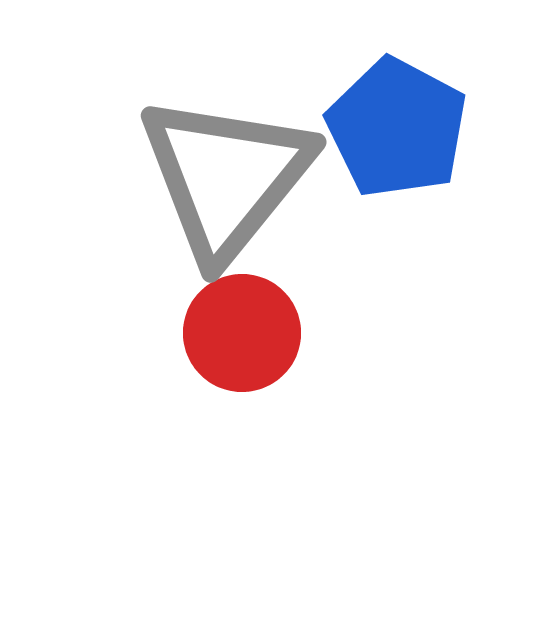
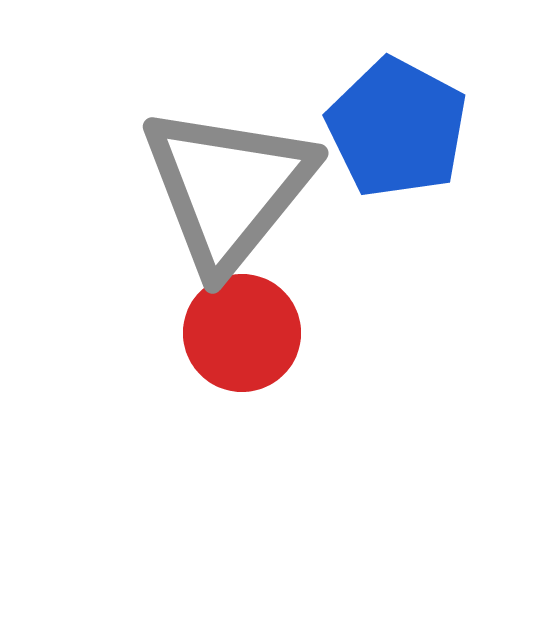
gray triangle: moved 2 px right, 11 px down
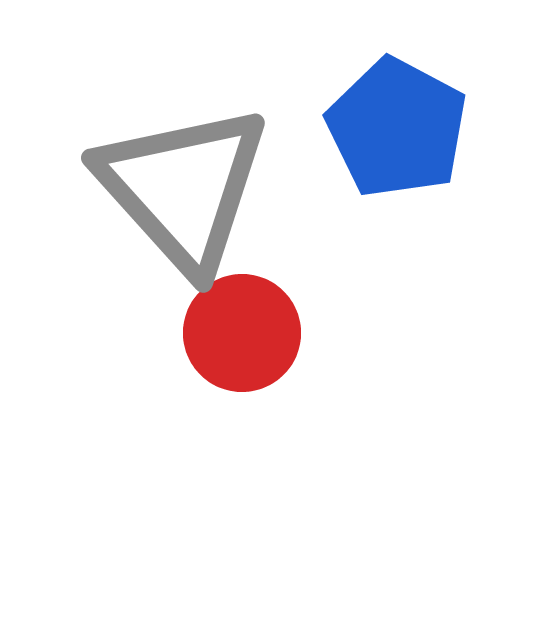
gray triangle: moved 45 px left; rotated 21 degrees counterclockwise
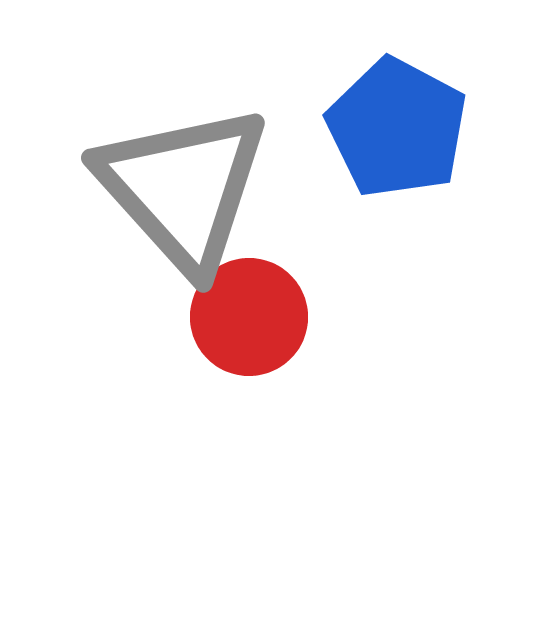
red circle: moved 7 px right, 16 px up
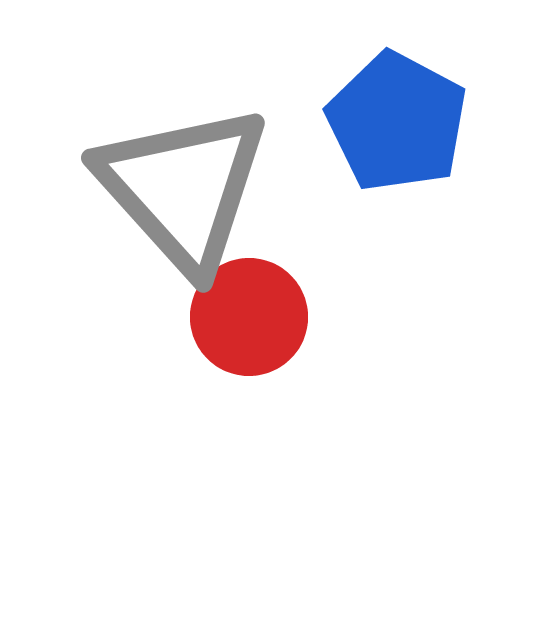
blue pentagon: moved 6 px up
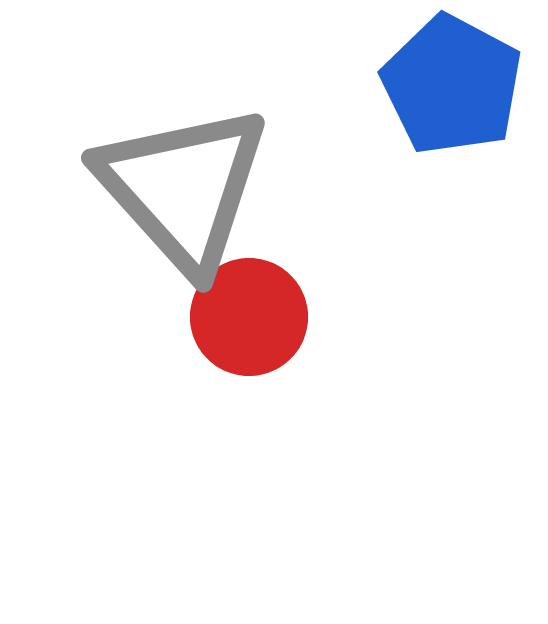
blue pentagon: moved 55 px right, 37 px up
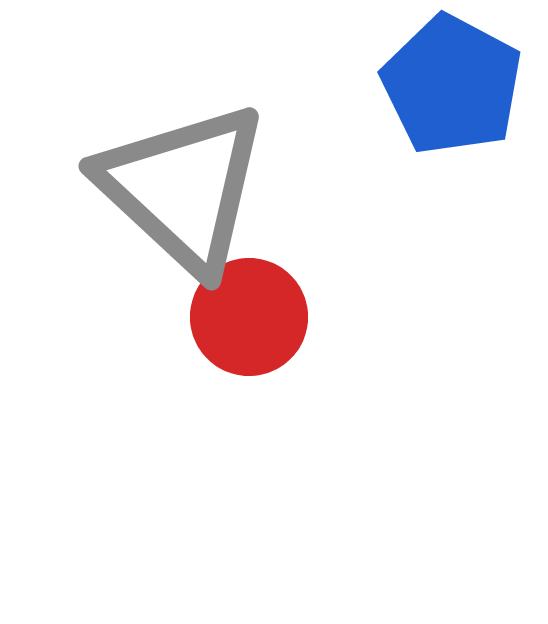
gray triangle: rotated 5 degrees counterclockwise
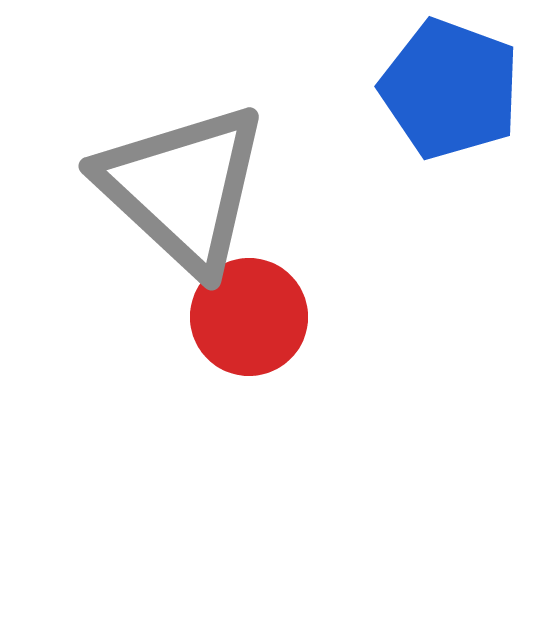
blue pentagon: moved 2 px left, 4 px down; rotated 8 degrees counterclockwise
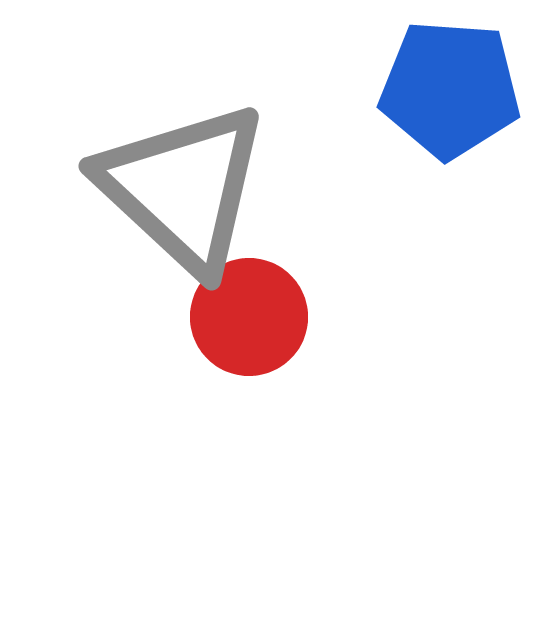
blue pentagon: rotated 16 degrees counterclockwise
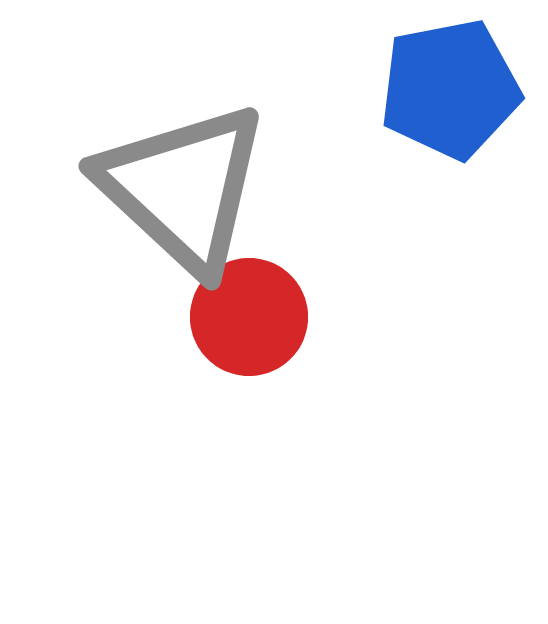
blue pentagon: rotated 15 degrees counterclockwise
